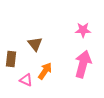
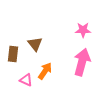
brown rectangle: moved 2 px right, 5 px up
pink arrow: moved 1 px left, 2 px up
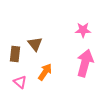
brown rectangle: moved 2 px right
pink arrow: moved 3 px right, 1 px down
orange arrow: moved 1 px down
pink triangle: moved 6 px left, 2 px down; rotated 16 degrees clockwise
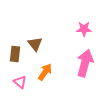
pink star: moved 1 px right, 1 px up
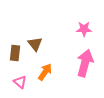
brown rectangle: moved 1 px up
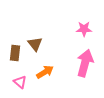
orange arrow: rotated 24 degrees clockwise
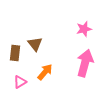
pink star: rotated 14 degrees counterclockwise
orange arrow: rotated 18 degrees counterclockwise
pink triangle: rotated 48 degrees clockwise
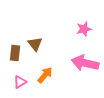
pink arrow: rotated 92 degrees counterclockwise
orange arrow: moved 3 px down
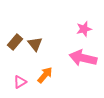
brown rectangle: moved 11 px up; rotated 35 degrees clockwise
pink arrow: moved 2 px left, 5 px up
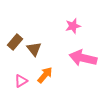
pink star: moved 11 px left, 3 px up
brown triangle: moved 1 px left, 5 px down
pink triangle: moved 1 px right, 1 px up
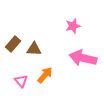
brown rectangle: moved 2 px left, 2 px down
brown triangle: rotated 49 degrees counterclockwise
pink triangle: rotated 40 degrees counterclockwise
